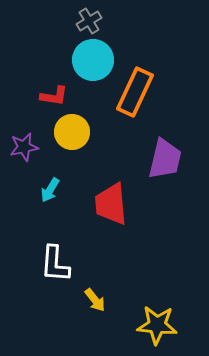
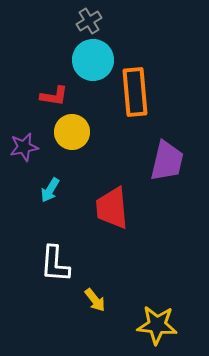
orange rectangle: rotated 30 degrees counterclockwise
purple trapezoid: moved 2 px right, 2 px down
red trapezoid: moved 1 px right, 4 px down
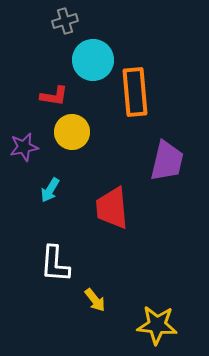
gray cross: moved 24 px left; rotated 15 degrees clockwise
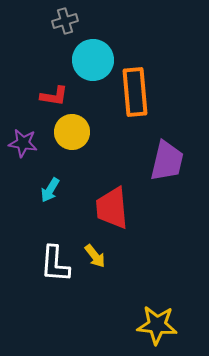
purple star: moved 1 px left, 4 px up; rotated 20 degrees clockwise
yellow arrow: moved 44 px up
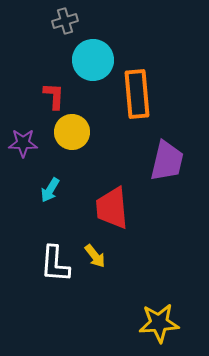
orange rectangle: moved 2 px right, 2 px down
red L-shape: rotated 96 degrees counterclockwise
purple star: rotated 8 degrees counterclockwise
yellow star: moved 2 px right, 2 px up; rotated 9 degrees counterclockwise
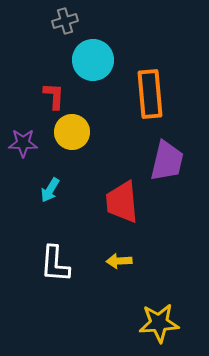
orange rectangle: moved 13 px right
red trapezoid: moved 10 px right, 6 px up
yellow arrow: moved 24 px right, 5 px down; rotated 125 degrees clockwise
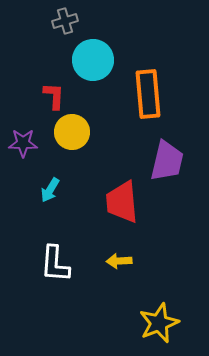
orange rectangle: moved 2 px left
yellow star: rotated 18 degrees counterclockwise
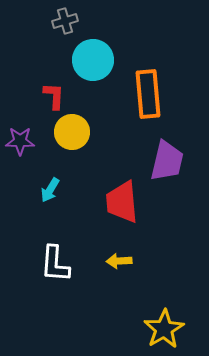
purple star: moved 3 px left, 2 px up
yellow star: moved 5 px right, 6 px down; rotated 9 degrees counterclockwise
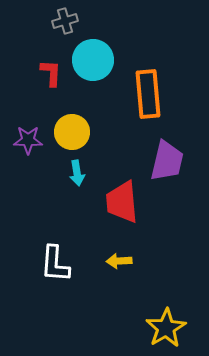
red L-shape: moved 3 px left, 23 px up
purple star: moved 8 px right, 1 px up
cyan arrow: moved 27 px right, 17 px up; rotated 40 degrees counterclockwise
yellow star: moved 2 px right, 1 px up
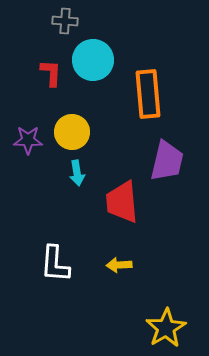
gray cross: rotated 20 degrees clockwise
yellow arrow: moved 4 px down
